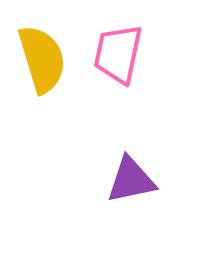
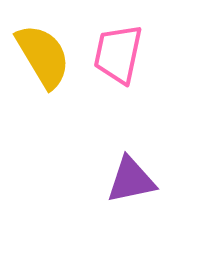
yellow semicircle: moved 1 px right, 3 px up; rotated 14 degrees counterclockwise
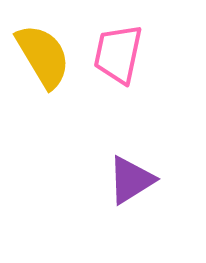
purple triangle: rotated 20 degrees counterclockwise
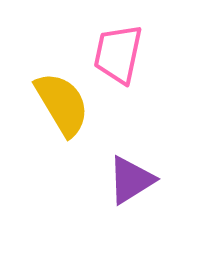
yellow semicircle: moved 19 px right, 48 px down
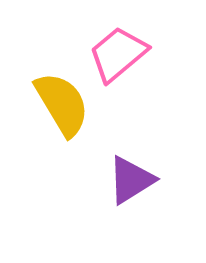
pink trapezoid: rotated 38 degrees clockwise
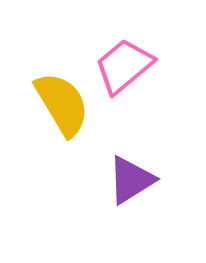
pink trapezoid: moved 6 px right, 12 px down
